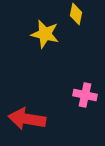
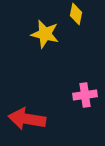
pink cross: rotated 20 degrees counterclockwise
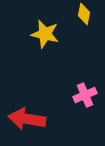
yellow diamond: moved 8 px right
pink cross: rotated 15 degrees counterclockwise
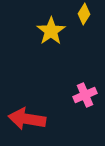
yellow diamond: rotated 20 degrees clockwise
yellow star: moved 6 px right, 3 px up; rotated 24 degrees clockwise
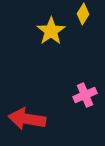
yellow diamond: moved 1 px left
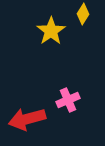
pink cross: moved 17 px left, 5 px down
red arrow: rotated 24 degrees counterclockwise
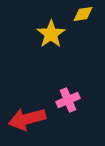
yellow diamond: rotated 50 degrees clockwise
yellow star: moved 3 px down
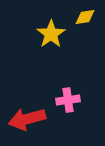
yellow diamond: moved 2 px right, 3 px down
pink cross: rotated 15 degrees clockwise
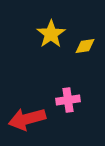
yellow diamond: moved 29 px down
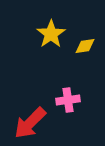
red arrow: moved 3 px right, 4 px down; rotated 30 degrees counterclockwise
